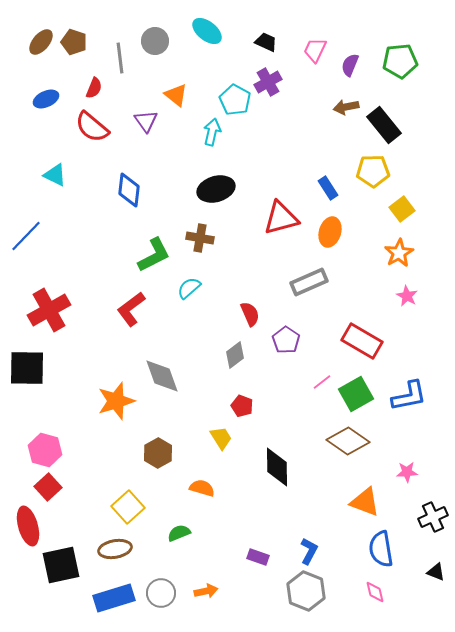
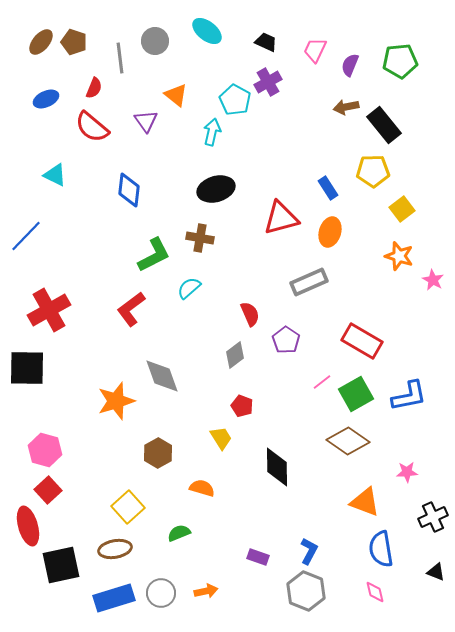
orange star at (399, 253): moved 3 px down; rotated 24 degrees counterclockwise
pink star at (407, 296): moved 26 px right, 16 px up
red square at (48, 487): moved 3 px down
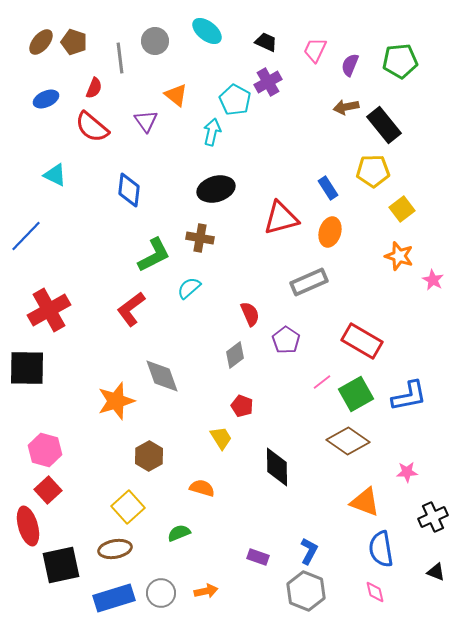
brown hexagon at (158, 453): moved 9 px left, 3 px down
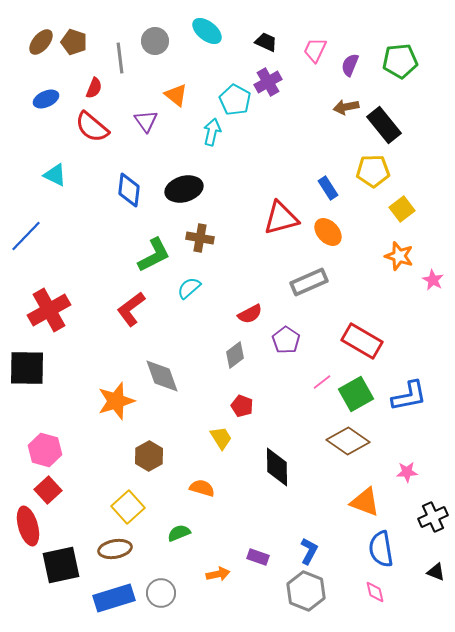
black ellipse at (216, 189): moved 32 px left
orange ellipse at (330, 232): moved 2 px left; rotated 60 degrees counterclockwise
red semicircle at (250, 314): rotated 85 degrees clockwise
orange arrow at (206, 591): moved 12 px right, 17 px up
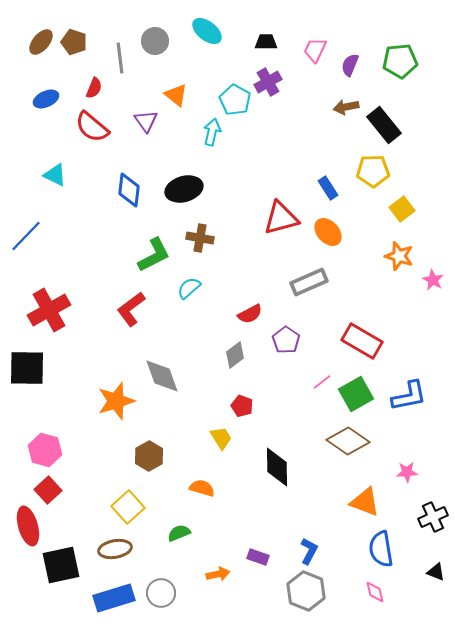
black trapezoid at (266, 42): rotated 25 degrees counterclockwise
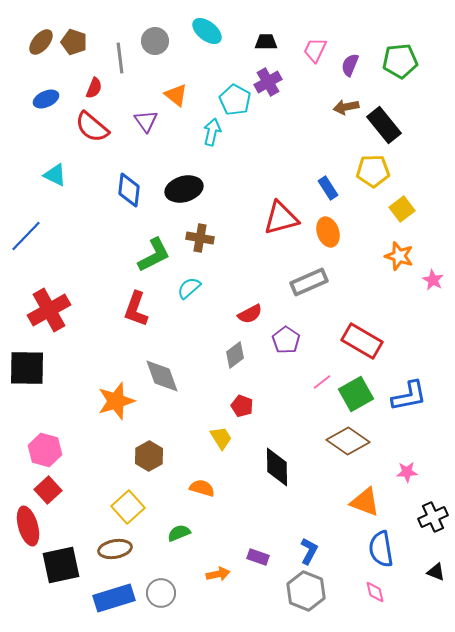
orange ellipse at (328, 232): rotated 24 degrees clockwise
red L-shape at (131, 309): moved 5 px right; rotated 33 degrees counterclockwise
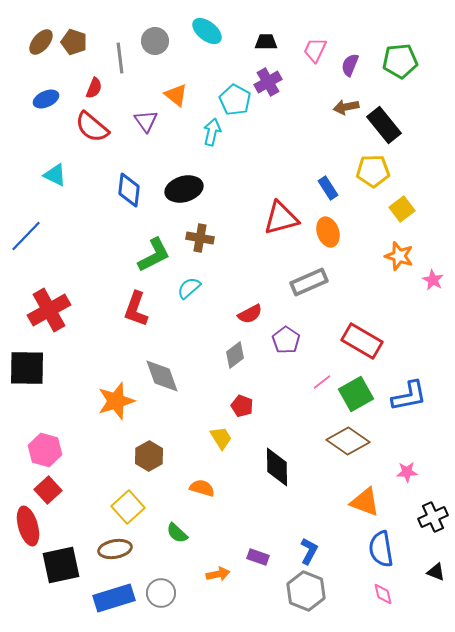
green semicircle at (179, 533): moved 2 px left; rotated 115 degrees counterclockwise
pink diamond at (375, 592): moved 8 px right, 2 px down
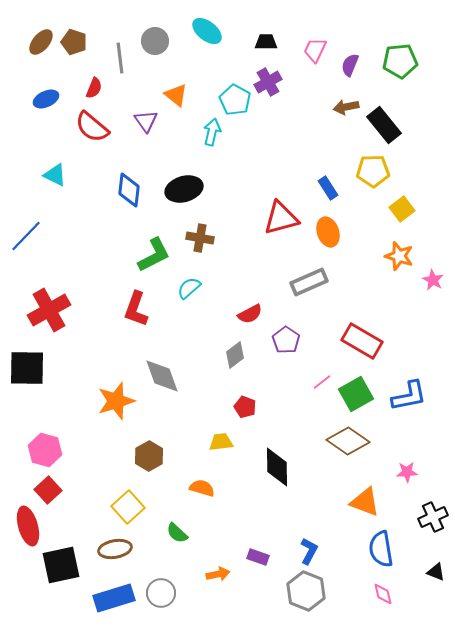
red pentagon at (242, 406): moved 3 px right, 1 px down
yellow trapezoid at (221, 438): moved 4 px down; rotated 65 degrees counterclockwise
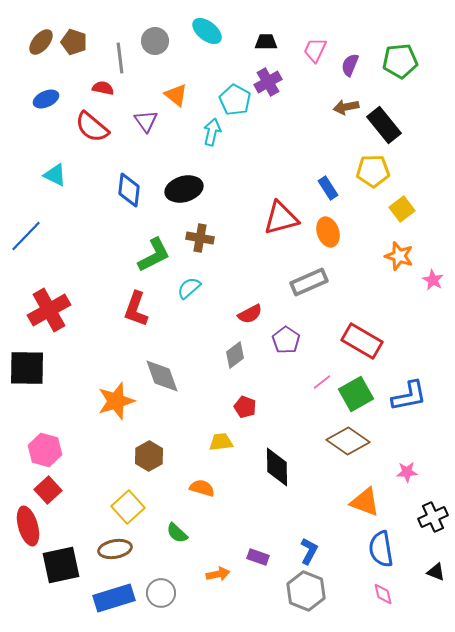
red semicircle at (94, 88): moved 9 px right; rotated 100 degrees counterclockwise
